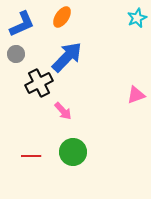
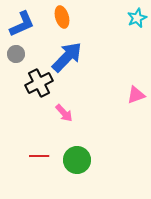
orange ellipse: rotated 50 degrees counterclockwise
pink arrow: moved 1 px right, 2 px down
green circle: moved 4 px right, 8 px down
red line: moved 8 px right
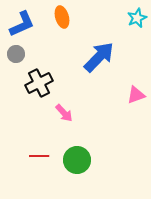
blue arrow: moved 32 px right
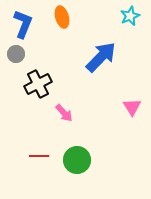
cyan star: moved 7 px left, 2 px up
blue L-shape: moved 1 px right; rotated 44 degrees counterclockwise
blue arrow: moved 2 px right
black cross: moved 1 px left, 1 px down
pink triangle: moved 4 px left, 12 px down; rotated 42 degrees counterclockwise
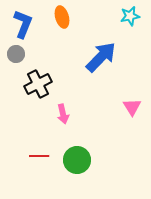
cyan star: rotated 12 degrees clockwise
pink arrow: moved 1 px left, 1 px down; rotated 30 degrees clockwise
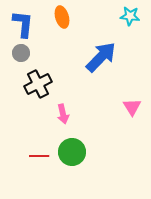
cyan star: rotated 18 degrees clockwise
blue L-shape: rotated 16 degrees counterclockwise
gray circle: moved 5 px right, 1 px up
green circle: moved 5 px left, 8 px up
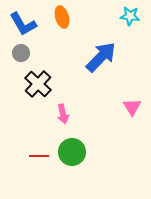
blue L-shape: rotated 144 degrees clockwise
black cross: rotated 20 degrees counterclockwise
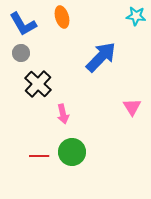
cyan star: moved 6 px right
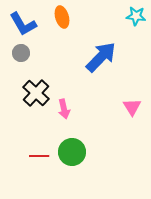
black cross: moved 2 px left, 9 px down
pink arrow: moved 1 px right, 5 px up
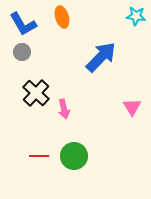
gray circle: moved 1 px right, 1 px up
green circle: moved 2 px right, 4 px down
